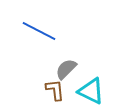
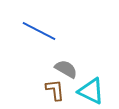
gray semicircle: rotated 75 degrees clockwise
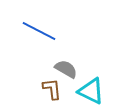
brown L-shape: moved 3 px left, 1 px up
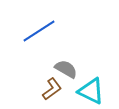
blue line: rotated 60 degrees counterclockwise
brown L-shape: rotated 60 degrees clockwise
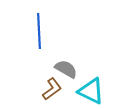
blue line: rotated 60 degrees counterclockwise
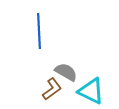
gray semicircle: moved 3 px down
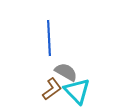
blue line: moved 10 px right, 7 px down
cyan triangle: moved 14 px left; rotated 20 degrees clockwise
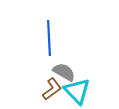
gray semicircle: moved 2 px left
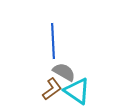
blue line: moved 4 px right, 3 px down
cyan triangle: rotated 12 degrees counterclockwise
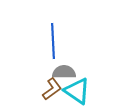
gray semicircle: rotated 30 degrees counterclockwise
